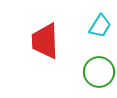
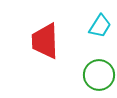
green circle: moved 3 px down
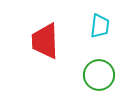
cyan trapezoid: rotated 25 degrees counterclockwise
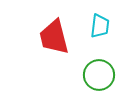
red trapezoid: moved 9 px right, 4 px up; rotated 12 degrees counterclockwise
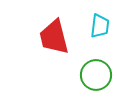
green circle: moved 3 px left
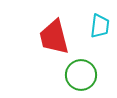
green circle: moved 15 px left
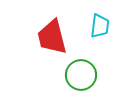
red trapezoid: moved 2 px left
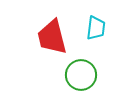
cyan trapezoid: moved 4 px left, 2 px down
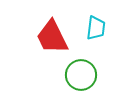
red trapezoid: rotated 12 degrees counterclockwise
